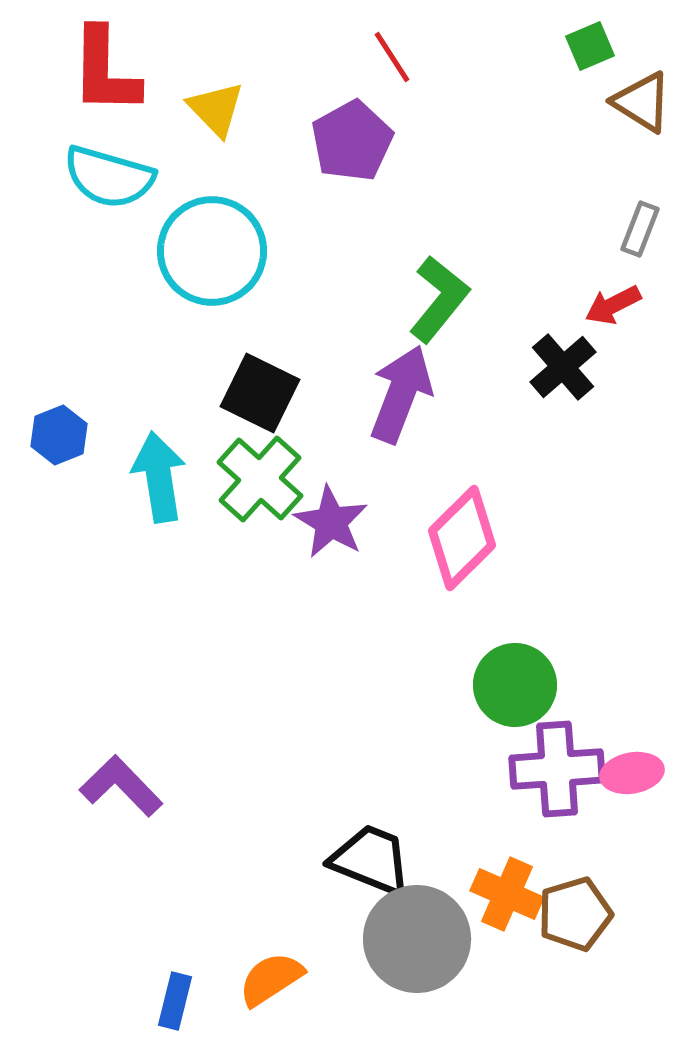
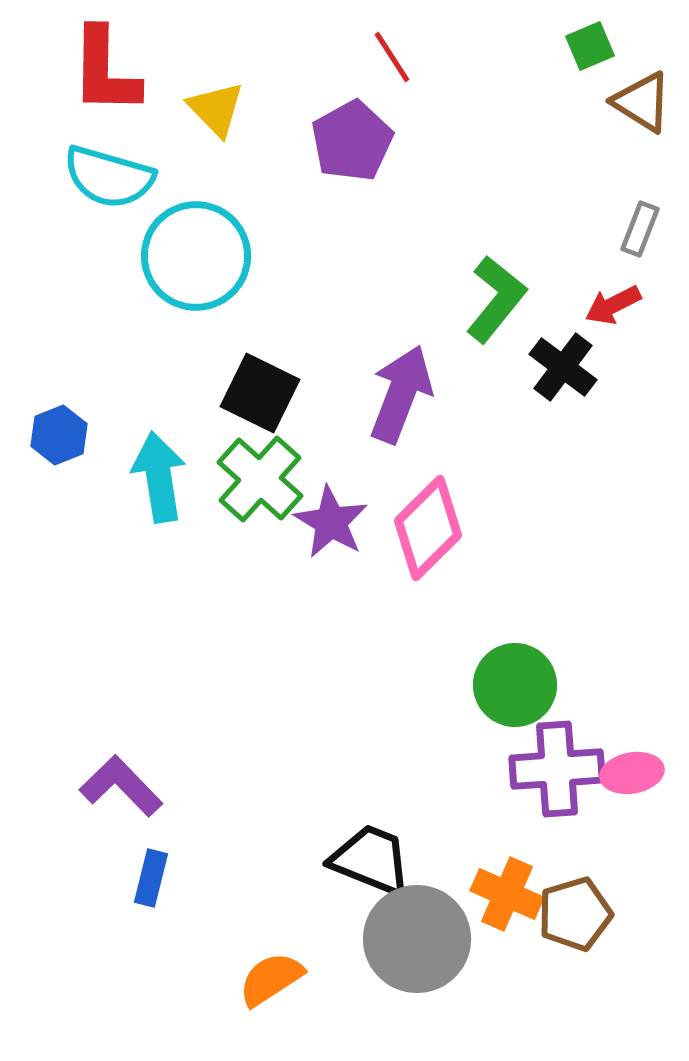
cyan circle: moved 16 px left, 5 px down
green L-shape: moved 57 px right
black cross: rotated 12 degrees counterclockwise
pink diamond: moved 34 px left, 10 px up
blue rectangle: moved 24 px left, 123 px up
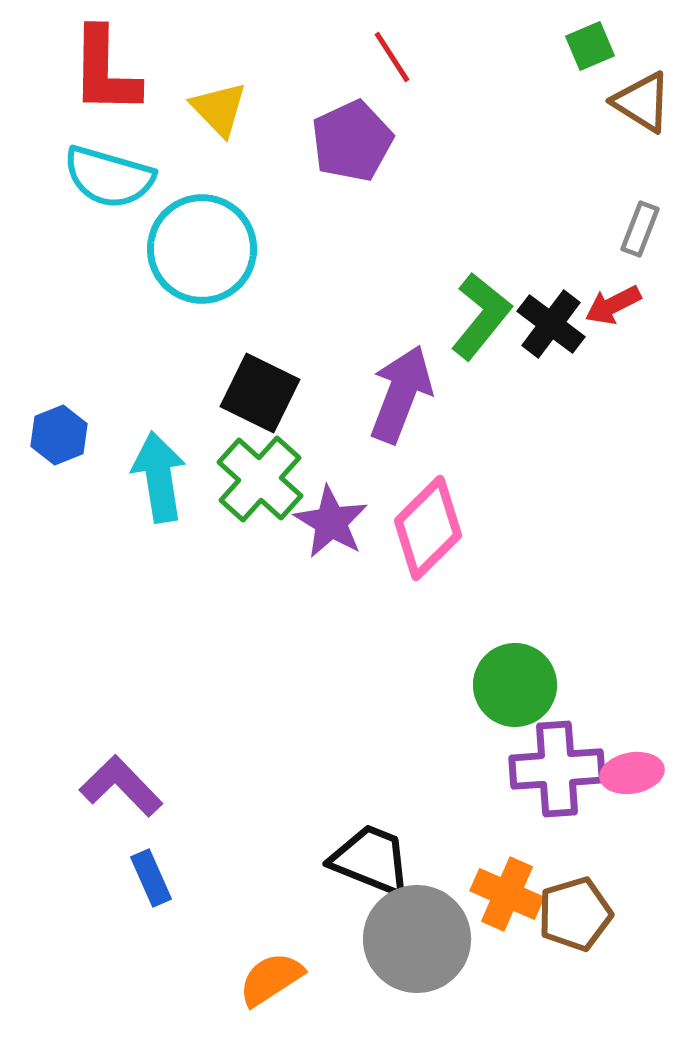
yellow triangle: moved 3 px right
purple pentagon: rotated 4 degrees clockwise
cyan circle: moved 6 px right, 7 px up
green L-shape: moved 15 px left, 17 px down
black cross: moved 12 px left, 43 px up
blue rectangle: rotated 38 degrees counterclockwise
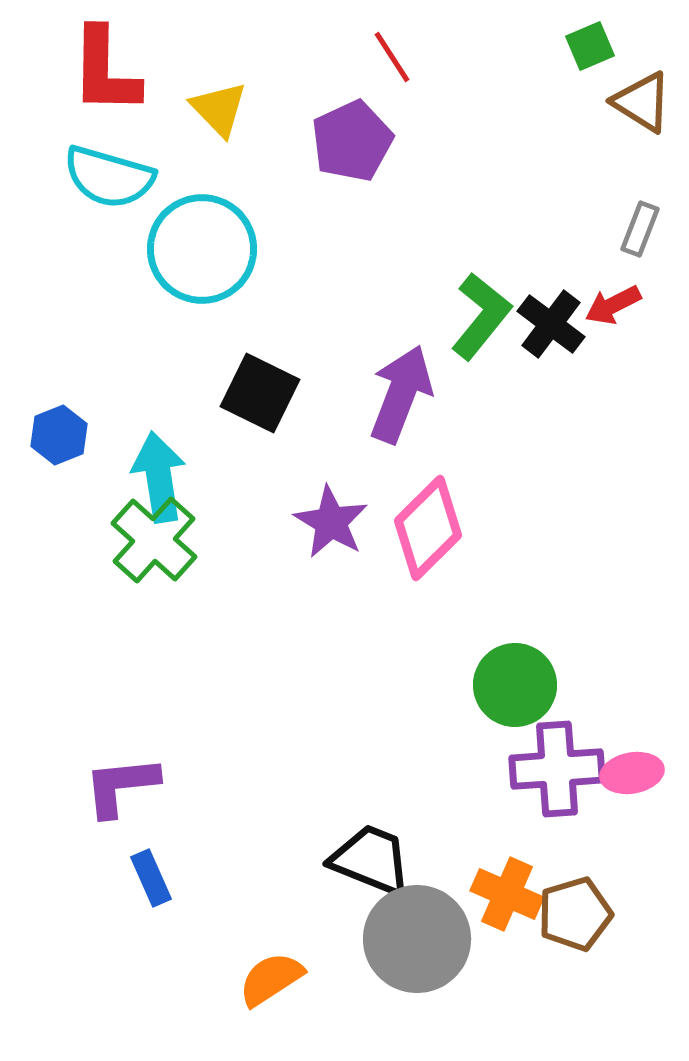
green cross: moved 106 px left, 61 px down
purple L-shape: rotated 52 degrees counterclockwise
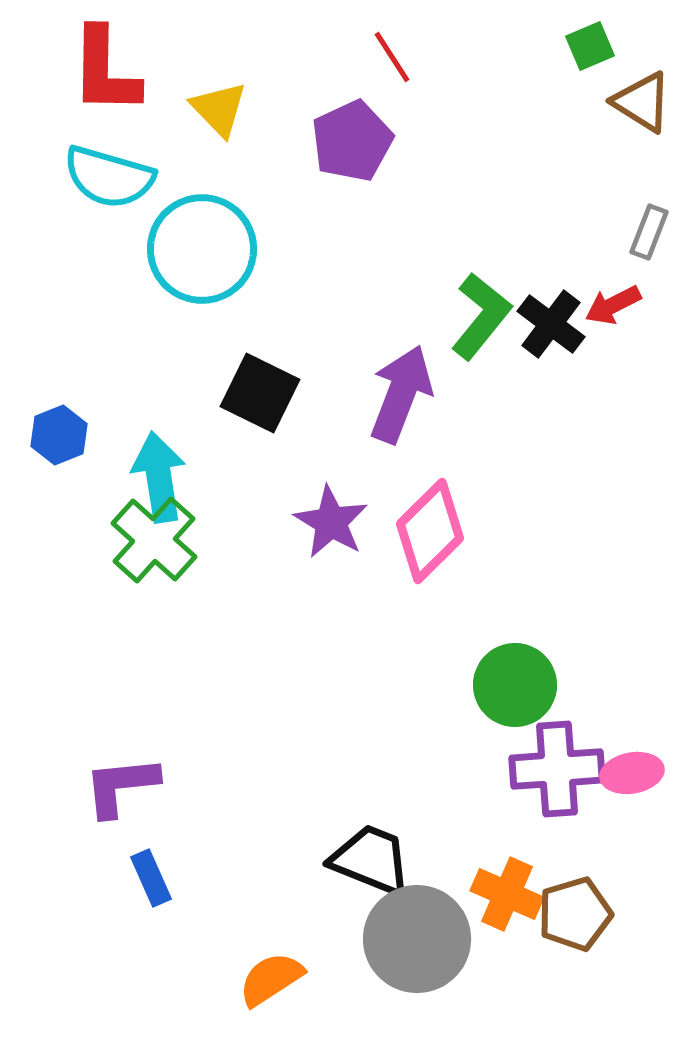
gray rectangle: moved 9 px right, 3 px down
pink diamond: moved 2 px right, 3 px down
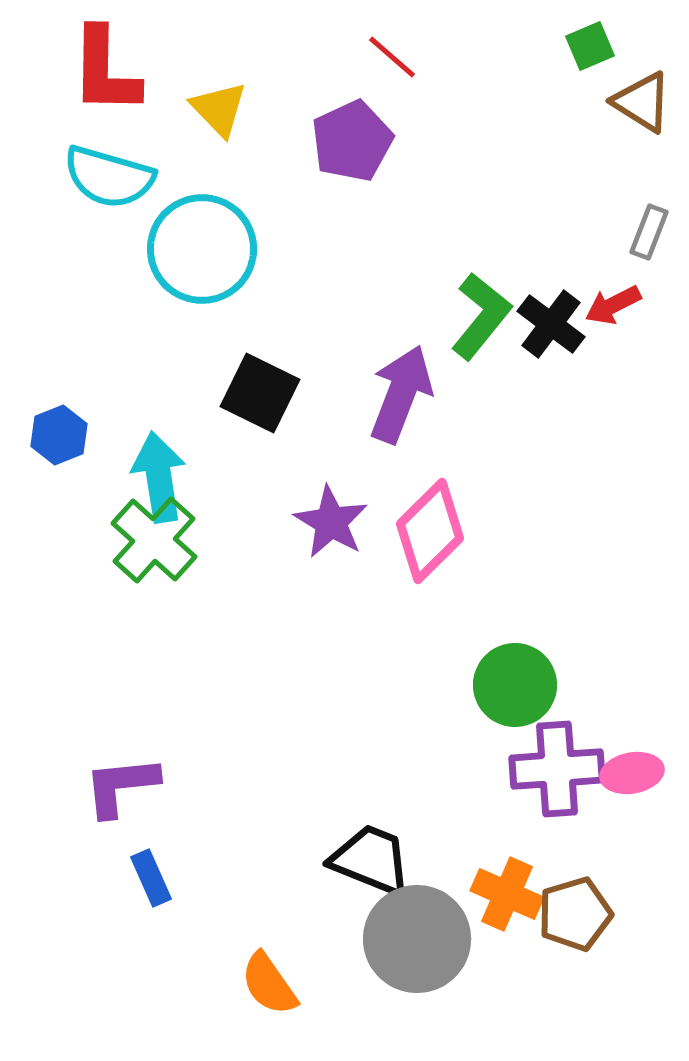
red line: rotated 16 degrees counterclockwise
orange semicircle: moved 2 px left, 5 px down; rotated 92 degrees counterclockwise
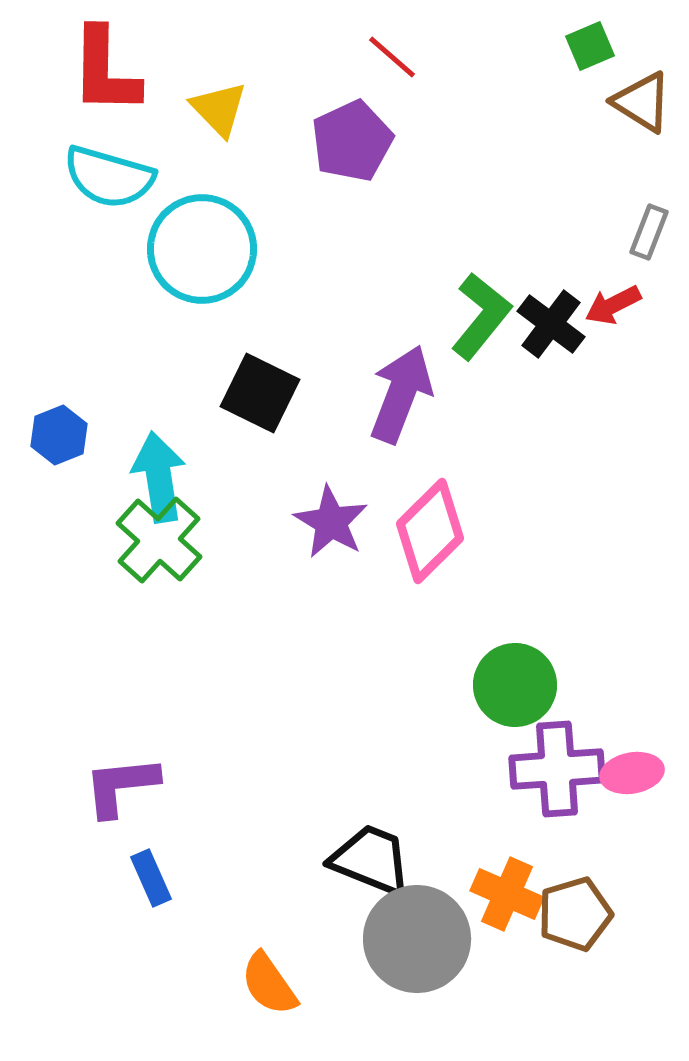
green cross: moved 5 px right
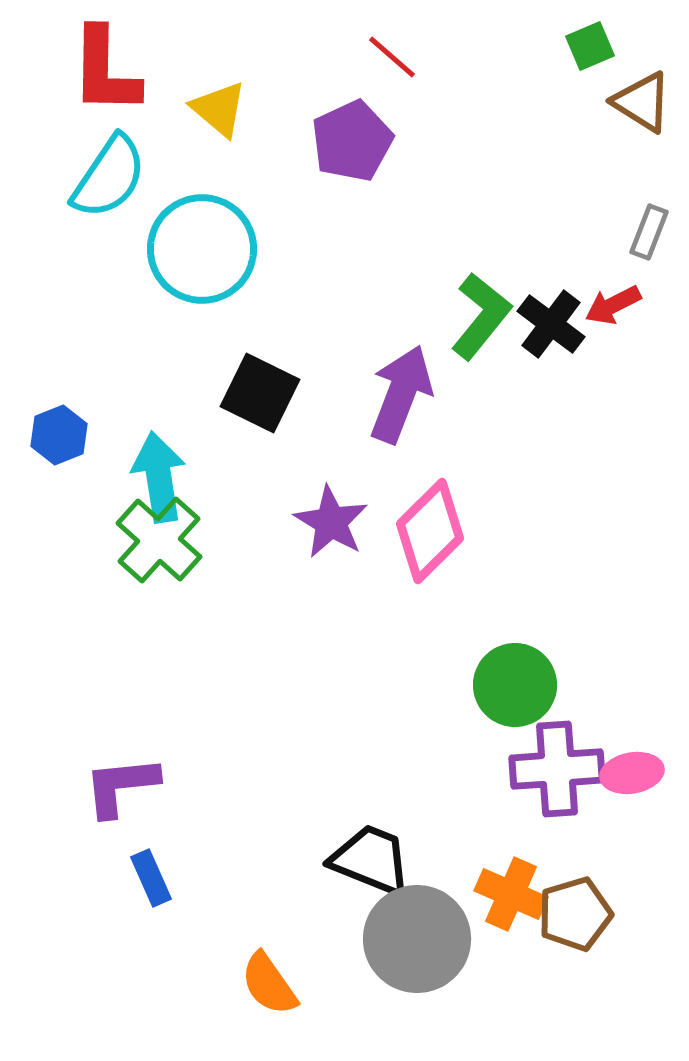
yellow triangle: rotated 6 degrees counterclockwise
cyan semicircle: rotated 72 degrees counterclockwise
orange cross: moved 4 px right
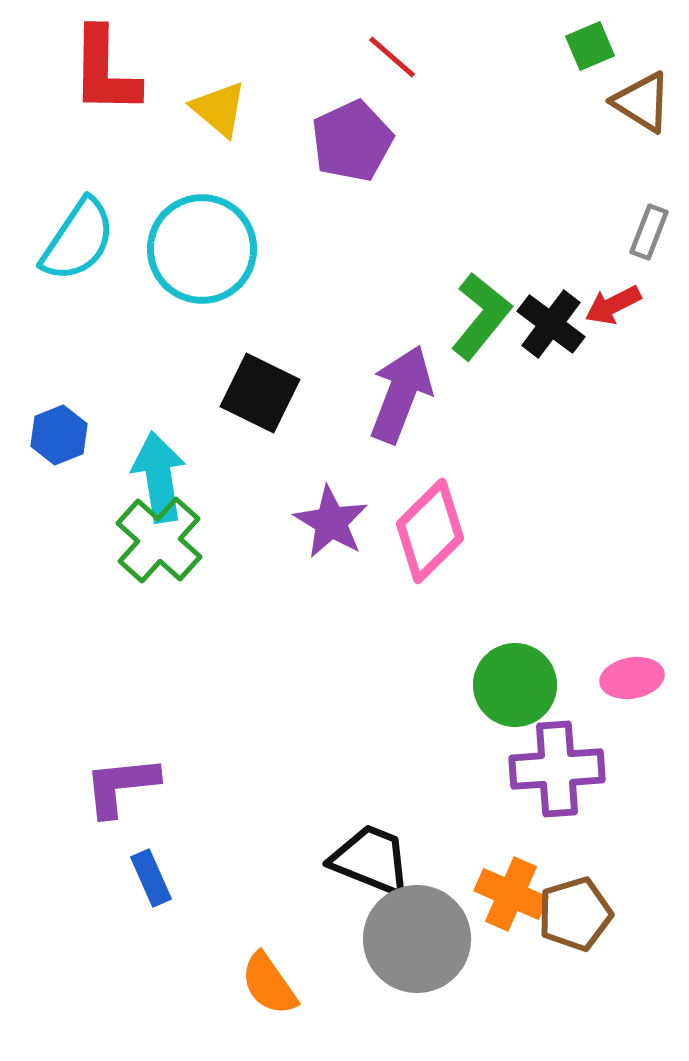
cyan semicircle: moved 31 px left, 63 px down
pink ellipse: moved 95 px up
